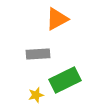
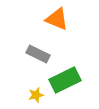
orange triangle: rotated 50 degrees clockwise
gray rectangle: rotated 30 degrees clockwise
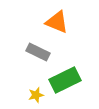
orange triangle: moved 3 px down
gray rectangle: moved 2 px up
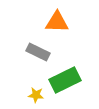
orange triangle: rotated 20 degrees counterclockwise
yellow star: rotated 21 degrees clockwise
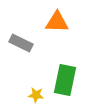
gray rectangle: moved 17 px left, 9 px up
green rectangle: rotated 52 degrees counterclockwise
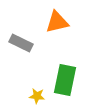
orange triangle: rotated 15 degrees counterclockwise
yellow star: moved 1 px right, 1 px down
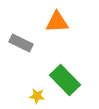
orange triangle: rotated 10 degrees clockwise
green rectangle: rotated 56 degrees counterclockwise
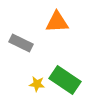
green rectangle: rotated 12 degrees counterclockwise
yellow star: moved 12 px up
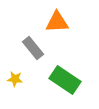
gray rectangle: moved 12 px right, 5 px down; rotated 25 degrees clockwise
yellow star: moved 22 px left, 5 px up
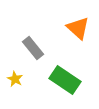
orange triangle: moved 21 px right, 6 px down; rotated 45 degrees clockwise
yellow star: rotated 21 degrees clockwise
